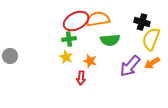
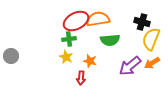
gray circle: moved 1 px right
purple arrow: rotated 10 degrees clockwise
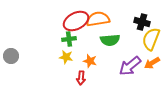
yellow star: rotated 16 degrees counterclockwise
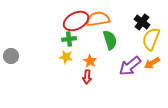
black cross: rotated 21 degrees clockwise
green semicircle: rotated 102 degrees counterclockwise
orange star: rotated 16 degrees clockwise
red arrow: moved 6 px right, 1 px up
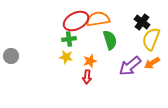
orange star: rotated 24 degrees clockwise
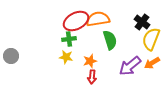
red arrow: moved 5 px right
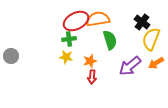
orange arrow: moved 4 px right
